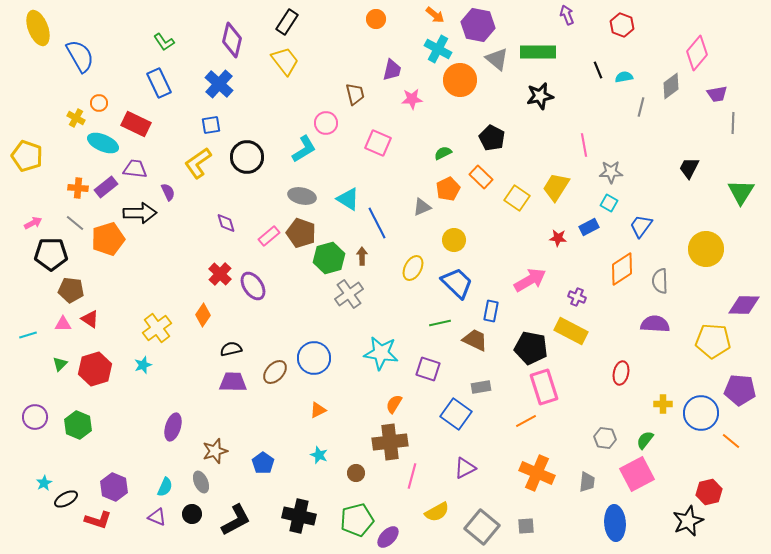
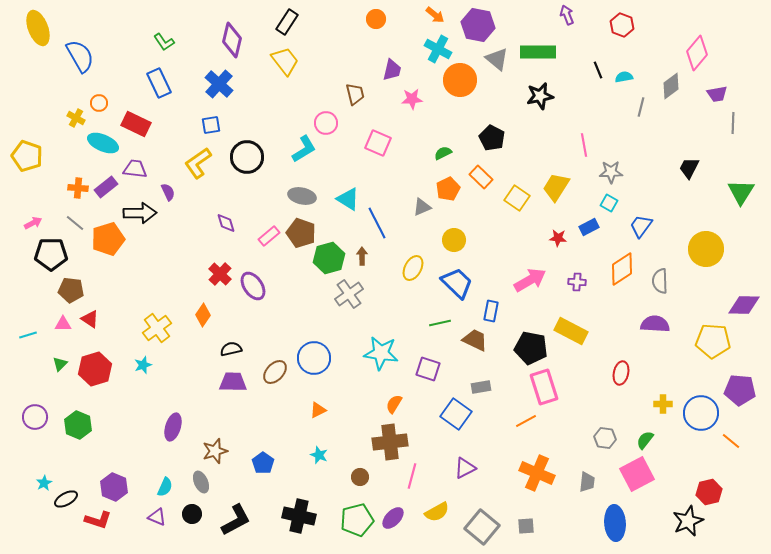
purple cross at (577, 297): moved 15 px up; rotated 18 degrees counterclockwise
brown circle at (356, 473): moved 4 px right, 4 px down
purple ellipse at (388, 537): moved 5 px right, 19 px up
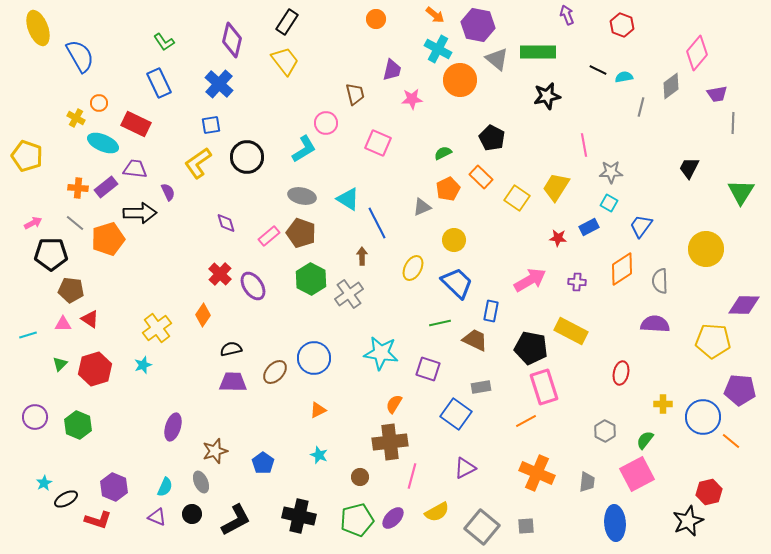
black line at (598, 70): rotated 42 degrees counterclockwise
black star at (540, 96): moved 7 px right
green hexagon at (329, 258): moved 18 px left, 21 px down; rotated 16 degrees counterclockwise
blue circle at (701, 413): moved 2 px right, 4 px down
gray hexagon at (605, 438): moved 7 px up; rotated 20 degrees clockwise
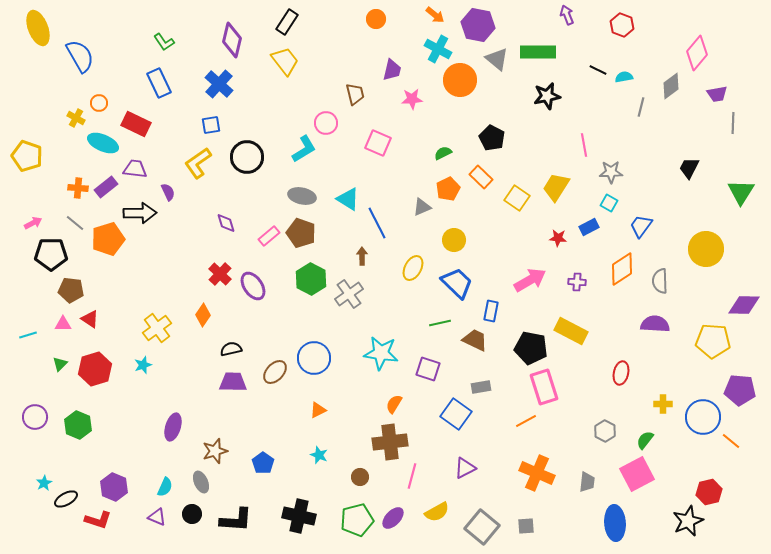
black L-shape at (236, 520): rotated 32 degrees clockwise
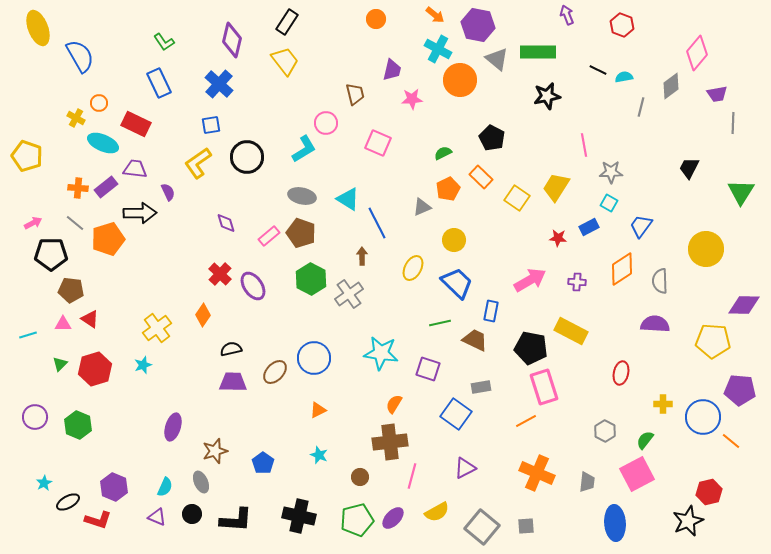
black ellipse at (66, 499): moved 2 px right, 3 px down
